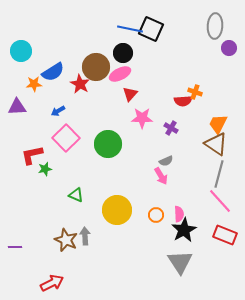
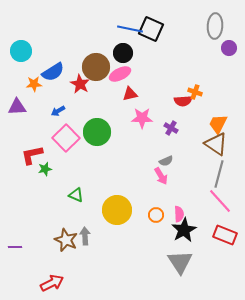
red triangle: rotated 35 degrees clockwise
green circle: moved 11 px left, 12 px up
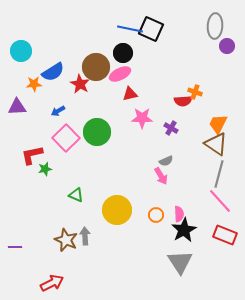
purple circle: moved 2 px left, 2 px up
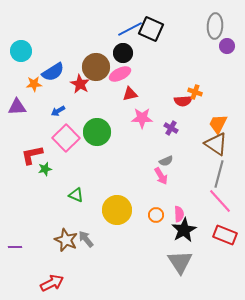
blue line: rotated 40 degrees counterclockwise
gray arrow: moved 1 px right, 3 px down; rotated 36 degrees counterclockwise
